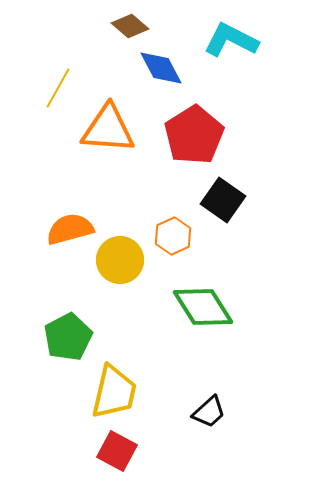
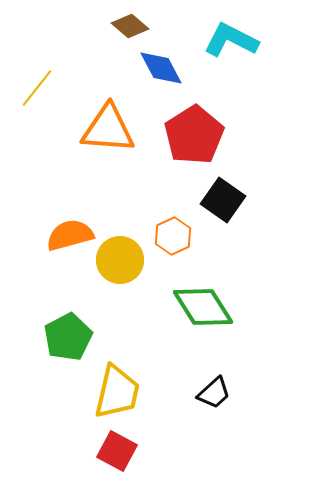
yellow line: moved 21 px left; rotated 9 degrees clockwise
orange semicircle: moved 6 px down
yellow trapezoid: moved 3 px right
black trapezoid: moved 5 px right, 19 px up
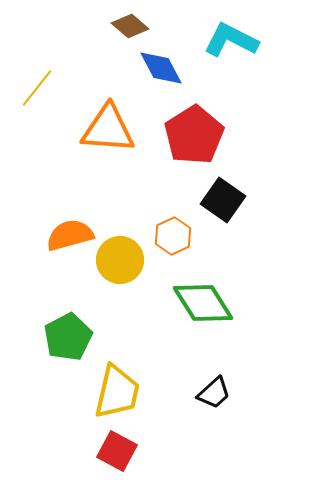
green diamond: moved 4 px up
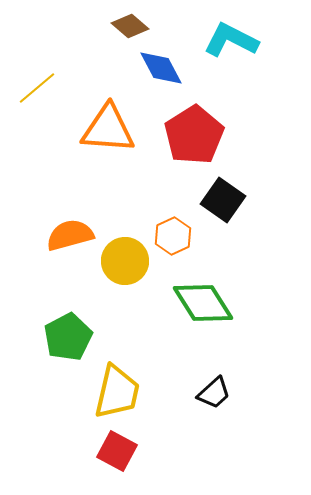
yellow line: rotated 12 degrees clockwise
yellow circle: moved 5 px right, 1 px down
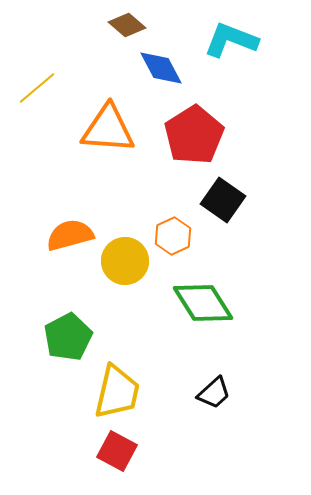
brown diamond: moved 3 px left, 1 px up
cyan L-shape: rotated 6 degrees counterclockwise
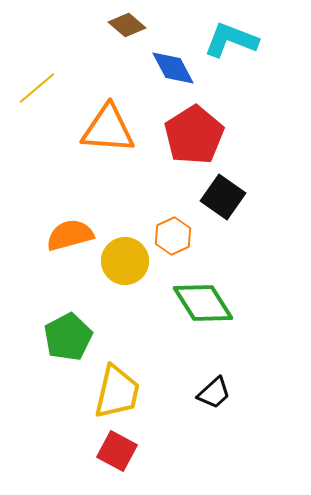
blue diamond: moved 12 px right
black square: moved 3 px up
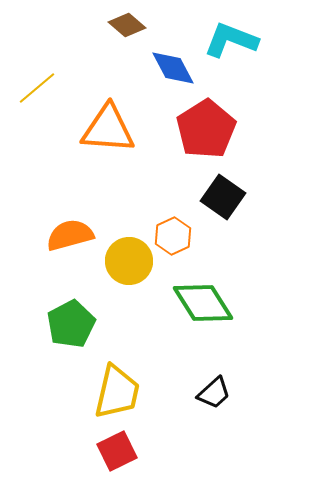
red pentagon: moved 12 px right, 6 px up
yellow circle: moved 4 px right
green pentagon: moved 3 px right, 13 px up
red square: rotated 36 degrees clockwise
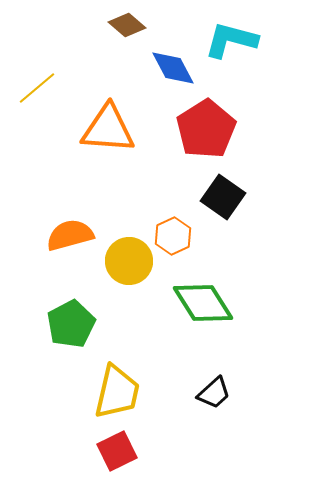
cyan L-shape: rotated 6 degrees counterclockwise
